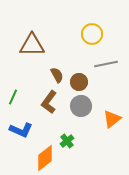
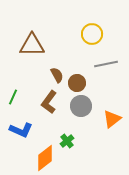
brown circle: moved 2 px left, 1 px down
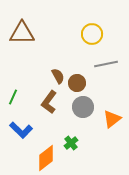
brown triangle: moved 10 px left, 12 px up
brown semicircle: moved 1 px right, 1 px down
gray circle: moved 2 px right, 1 px down
blue L-shape: rotated 20 degrees clockwise
green cross: moved 4 px right, 2 px down
orange diamond: moved 1 px right
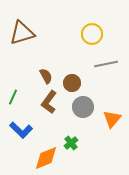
brown triangle: rotated 16 degrees counterclockwise
brown semicircle: moved 12 px left
brown circle: moved 5 px left
orange triangle: rotated 12 degrees counterclockwise
orange diamond: rotated 16 degrees clockwise
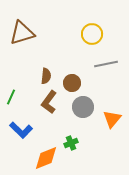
brown semicircle: rotated 35 degrees clockwise
green line: moved 2 px left
green cross: rotated 16 degrees clockwise
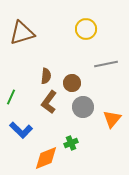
yellow circle: moved 6 px left, 5 px up
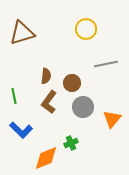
green line: moved 3 px right, 1 px up; rotated 35 degrees counterclockwise
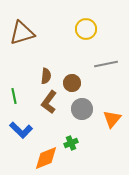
gray circle: moved 1 px left, 2 px down
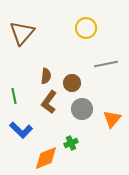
yellow circle: moved 1 px up
brown triangle: rotated 32 degrees counterclockwise
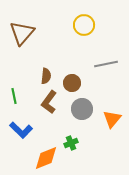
yellow circle: moved 2 px left, 3 px up
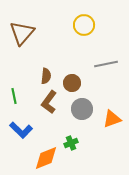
orange triangle: rotated 30 degrees clockwise
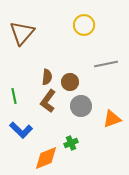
brown semicircle: moved 1 px right, 1 px down
brown circle: moved 2 px left, 1 px up
brown L-shape: moved 1 px left, 1 px up
gray circle: moved 1 px left, 3 px up
